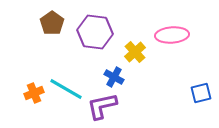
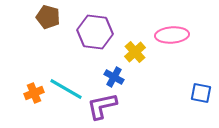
brown pentagon: moved 4 px left, 6 px up; rotated 20 degrees counterclockwise
blue square: rotated 25 degrees clockwise
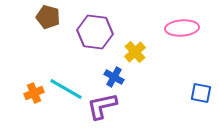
pink ellipse: moved 10 px right, 7 px up
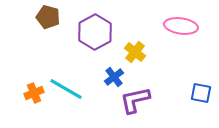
pink ellipse: moved 1 px left, 2 px up; rotated 12 degrees clockwise
purple hexagon: rotated 24 degrees clockwise
yellow cross: rotated 10 degrees counterclockwise
blue cross: rotated 24 degrees clockwise
purple L-shape: moved 33 px right, 6 px up
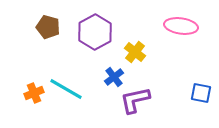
brown pentagon: moved 10 px down
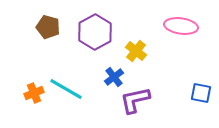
yellow cross: moved 1 px right, 1 px up
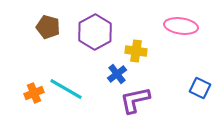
yellow cross: rotated 30 degrees counterclockwise
blue cross: moved 3 px right, 3 px up
blue square: moved 1 px left, 5 px up; rotated 15 degrees clockwise
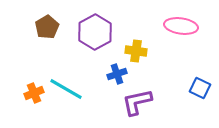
brown pentagon: moved 1 px left; rotated 25 degrees clockwise
blue cross: rotated 18 degrees clockwise
purple L-shape: moved 2 px right, 2 px down
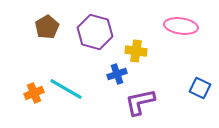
purple hexagon: rotated 16 degrees counterclockwise
purple L-shape: moved 3 px right
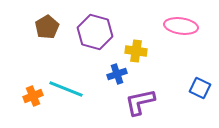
cyan line: rotated 8 degrees counterclockwise
orange cross: moved 1 px left, 3 px down
